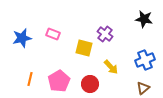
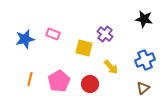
blue star: moved 3 px right, 1 px down
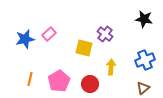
pink rectangle: moved 4 px left; rotated 64 degrees counterclockwise
yellow arrow: rotated 133 degrees counterclockwise
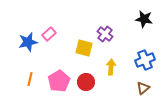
blue star: moved 3 px right, 3 px down
red circle: moved 4 px left, 2 px up
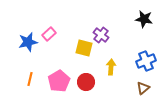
purple cross: moved 4 px left, 1 px down
blue cross: moved 1 px right, 1 px down
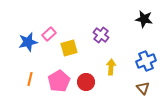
yellow square: moved 15 px left; rotated 30 degrees counterclockwise
brown triangle: rotated 32 degrees counterclockwise
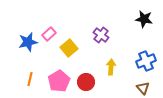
yellow square: rotated 24 degrees counterclockwise
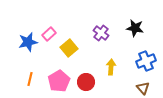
black star: moved 9 px left, 9 px down
purple cross: moved 2 px up
